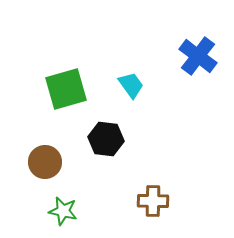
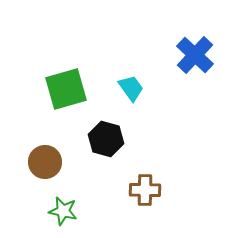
blue cross: moved 3 px left, 1 px up; rotated 6 degrees clockwise
cyan trapezoid: moved 3 px down
black hexagon: rotated 8 degrees clockwise
brown cross: moved 8 px left, 11 px up
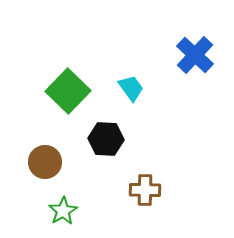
green square: moved 2 px right, 2 px down; rotated 30 degrees counterclockwise
black hexagon: rotated 12 degrees counterclockwise
green star: rotated 28 degrees clockwise
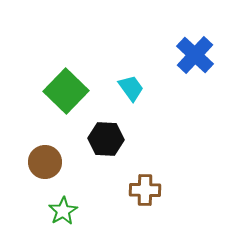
green square: moved 2 px left
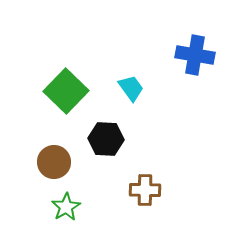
blue cross: rotated 33 degrees counterclockwise
brown circle: moved 9 px right
green star: moved 3 px right, 4 px up
